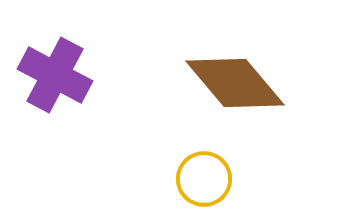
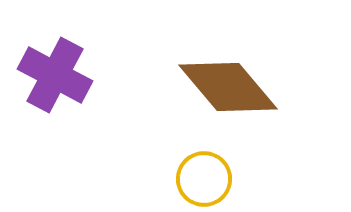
brown diamond: moved 7 px left, 4 px down
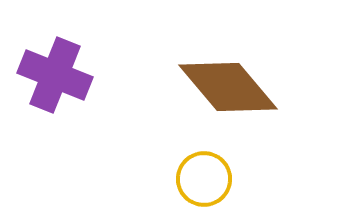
purple cross: rotated 6 degrees counterclockwise
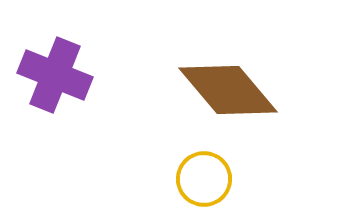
brown diamond: moved 3 px down
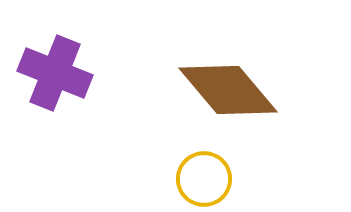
purple cross: moved 2 px up
